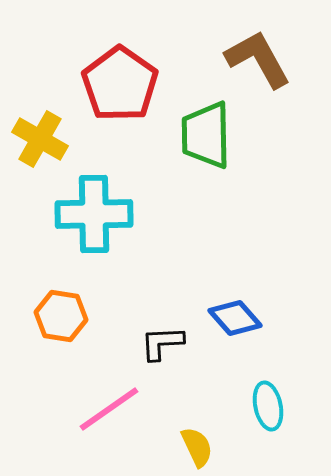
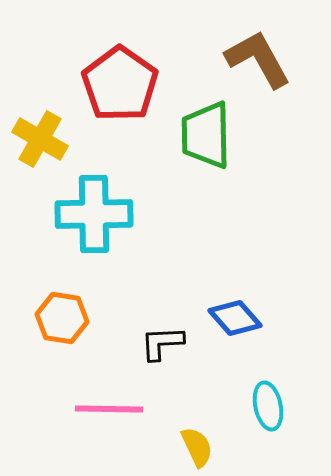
orange hexagon: moved 1 px right, 2 px down
pink line: rotated 36 degrees clockwise
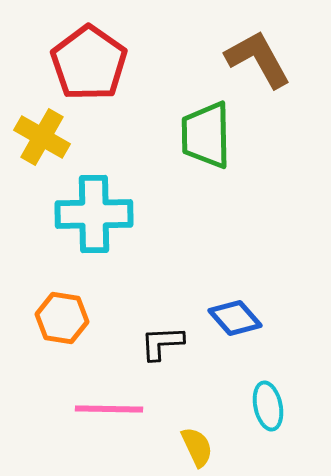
red pentagon: moved 31 px left, 21 px up
yellow cross: moved 2 px right, 2 px up
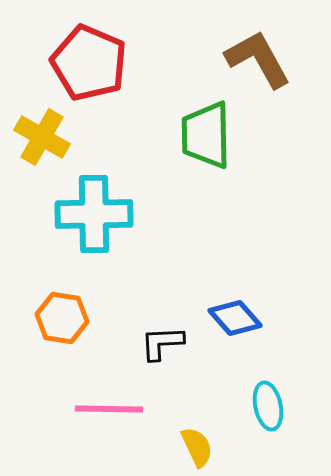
red pentagon: rotated 12 degrees counterclockwise
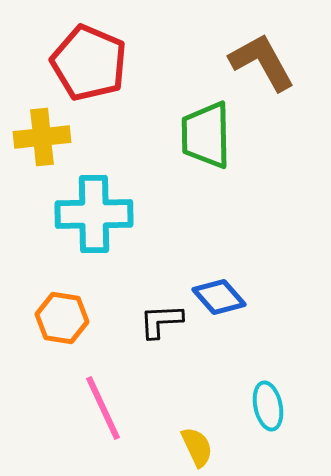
brown L-shape: moved 4 px right, 3 px down
yellow cross: rotated 36 degrees counterclockwise
blue diamond: moved 16 px left, 21 px up
black L-shape: moved 1 px left, 22 px up
pink line: moved 6 px left, 1 px up; rotated 64 degrees clockwise
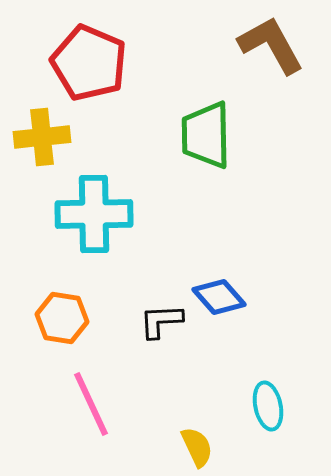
brown L-shape: moved 9 px right, 17 px up
pink line: moved 12 px left, 4 px up
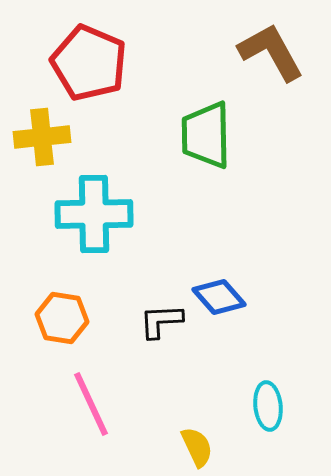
brown L-shape: moved 7 px down
cyan ellipse: rotated 6 degrees clockwise
